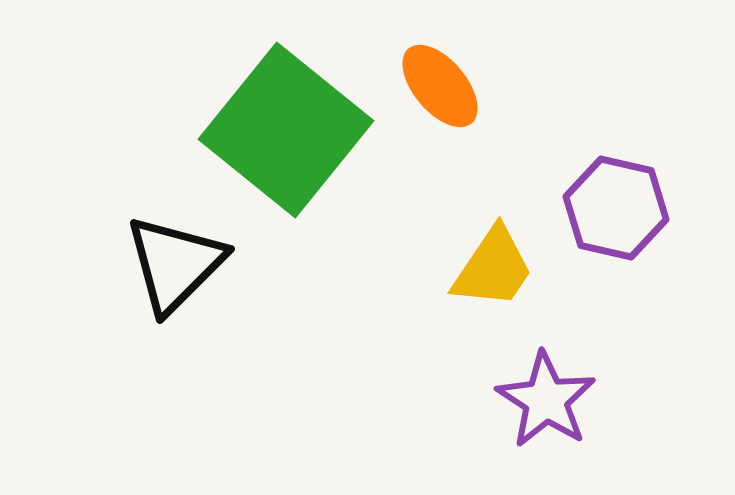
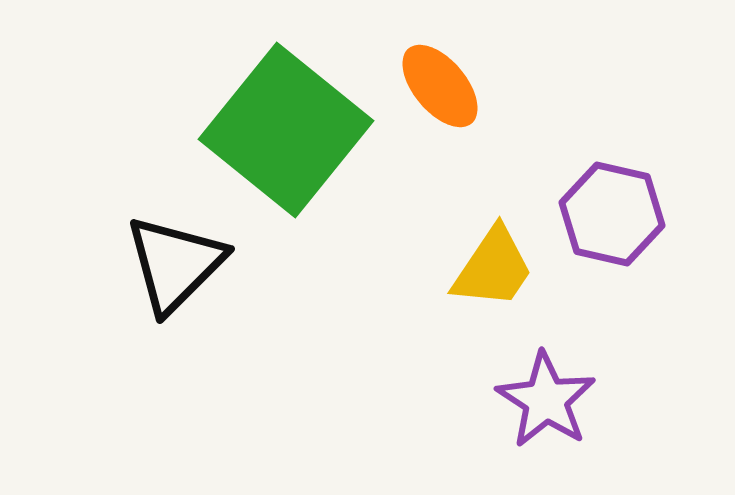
purple hexagon: moved 4 px left, 6 px down
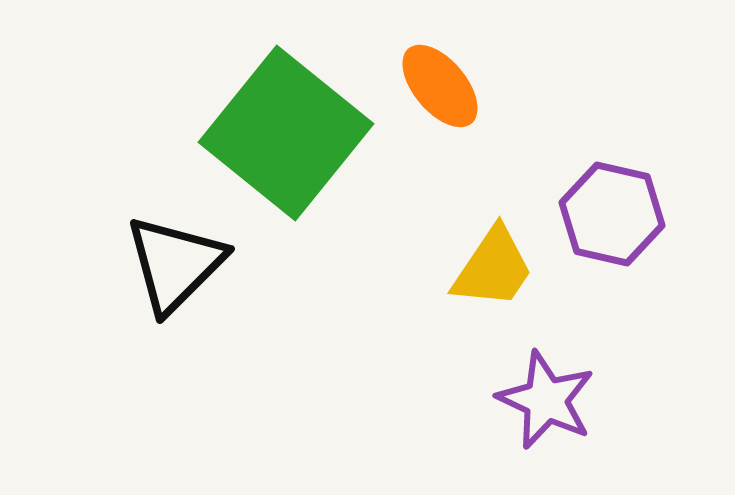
green square: moved 3 px down
purple star: rotated 8 degrees counterclockwise
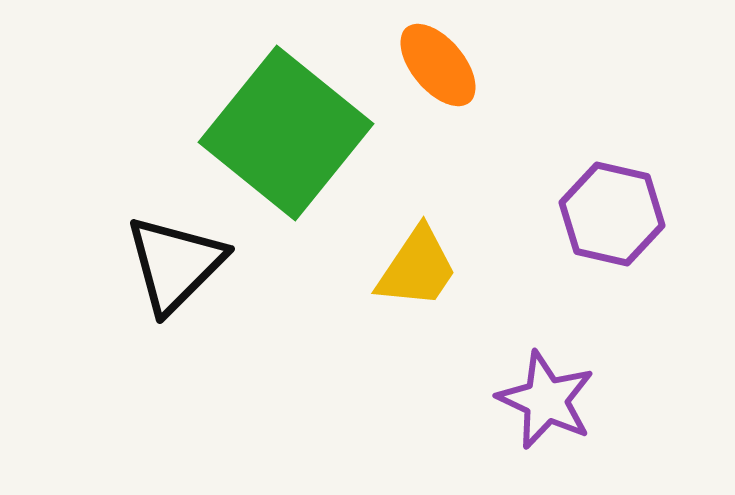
orange ellipse: moved 2 px left, 21 px up
yellow trapezoid: moved 76 px left
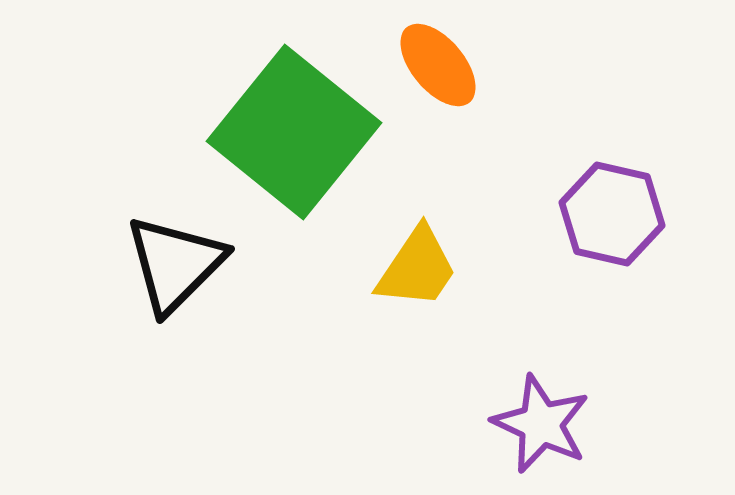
green square: moved 8 px right, 1 px up
purple star: moved 5 px left, 24 px down
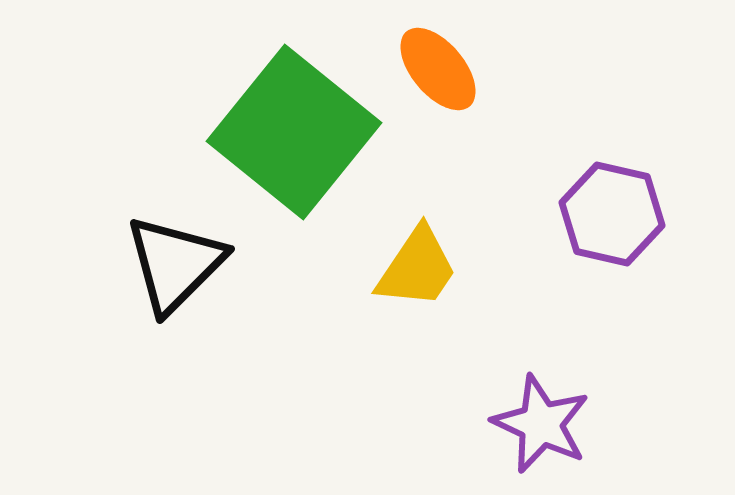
orange ellipse: moved 4 px down
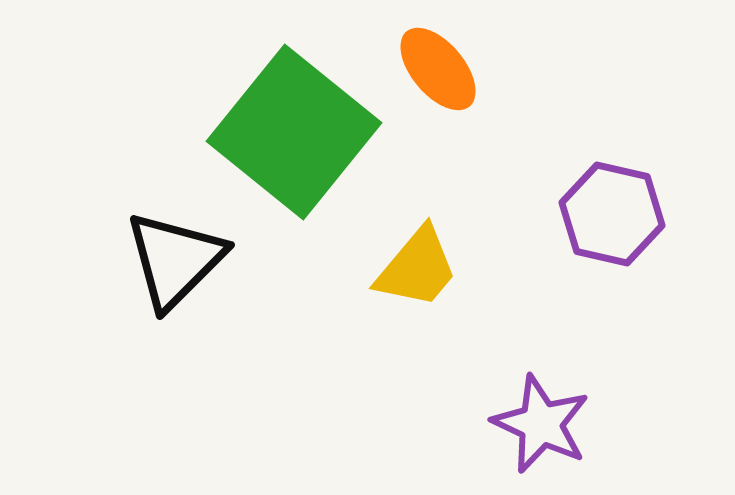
black triangle: moved 4 px up
yellow trapezoid: rotated 6 degrees clockwise
